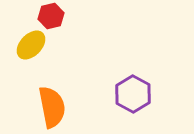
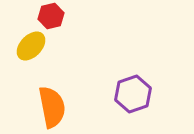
yellow ellipse: moved 1 px down
purple hexagon: rotated 12 degrees clockwise
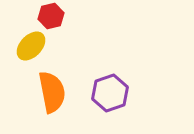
purple hexagon: moved 23 px left, 1 px up
orange semicircle: moved 15 px up
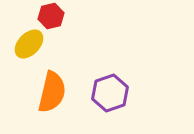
yellow ellipse: moved 2 px left, 2 px up
orange semicircle: rotated 24 degrees clockwise
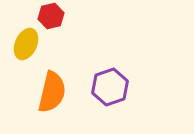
yellow ellipse: moved 3 px left; rotated 20 degrees counterclockwise
purple hexagon: moved 6 px up
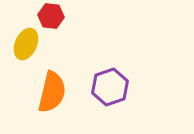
red hexagon: rotated 20 degrees clockwise
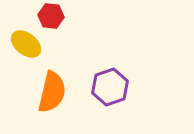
yellow ellipse: rotated 76 degrees counterclockwise
